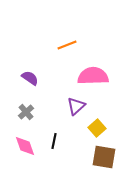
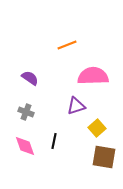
purple triangle: rotated 24 degrees clockwise
gray cross: rotated 28 degrees counterclockwise
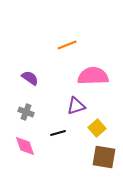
black line: moved 4 px right, 8 px up; rotated 63 degrees clockwise
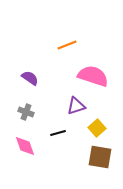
pink semicircle: rotated 20 degrees clockwise
brown square: moved 4 px left
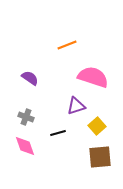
pink semicircle: moved 1 px down
gray cross: moved 5 px down
yellow square: moved 2 px up
brown square: rotated 15 degrees counterclockwise
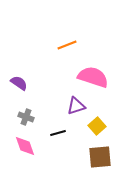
purple semicircle: moved 11 px left, 5 px down
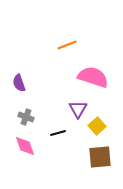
purple semicircle: rotated 144 degrees counterclockwise
purple triangle: moved 2 px right, 3 px down; rotated 42 degrees counterclockwise
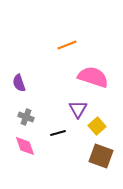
brown square: moved 1 px right, 1 px up; rotated 25 degrees clockwise
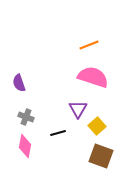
orange line: moved 22 px right
pink diamond: rotated 30 degrees clockwise
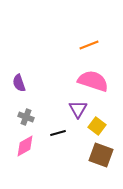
pink semicircle: moved 4 px down
yellow square: rotated 12 degrees counterclockwise
pink diamond: rotated 50 degrees clockwise
brown square: moved 1 px up
